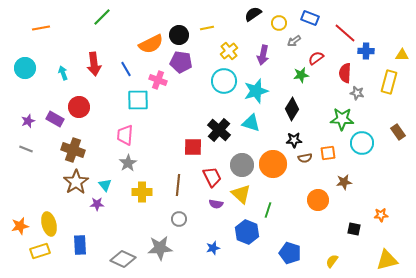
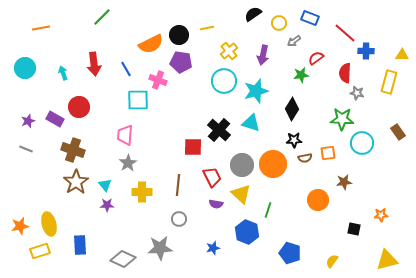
purple star at (97, 204): moved 10 px right, 1 px down
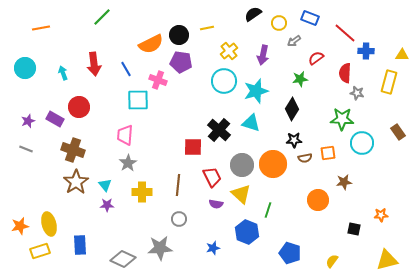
green star at (301, 75): moved 1 px left, 4 px down
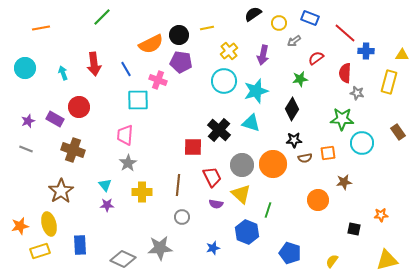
brown star at (76, 182): moved 15 px left, 9 px down
gray circle at (179, 219): moved 3 px right, 2 px up
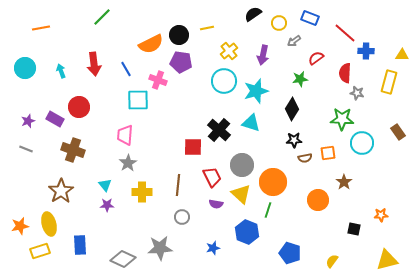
cyan arrow at (63, 73): moved 2 px left, 2 px up
orange circle at (273, 164): moved 18 px down
brown star at (344, 182): rotated 28 degrees counterclockwise
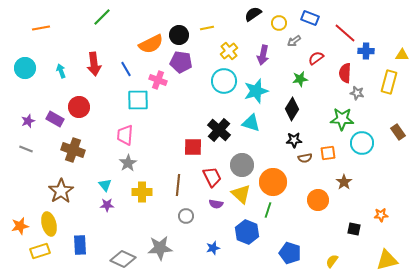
gray circle at (182, 217): moved 4 px right, 1 px up
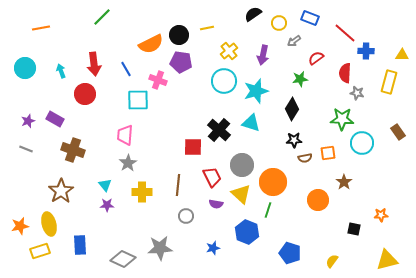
red circle at (79, 107): moved 6 px right, 13 px up
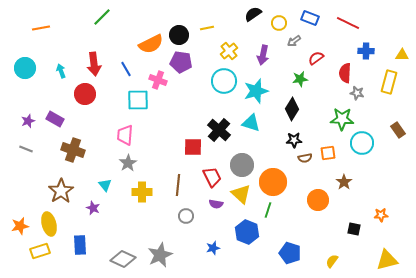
red line at (345, 33): moved 3 px right, 10 px up; rotated 15 degrees counterclockwise
brown rectangle at (398, 132): moved 2 px up
purple star at (107, 205): moved 14 px left, 3 px down; rotated 24 degrees clockwise
gray star at (160, 248): moved 7 px down; rotated 20 degrees counterclockwise
